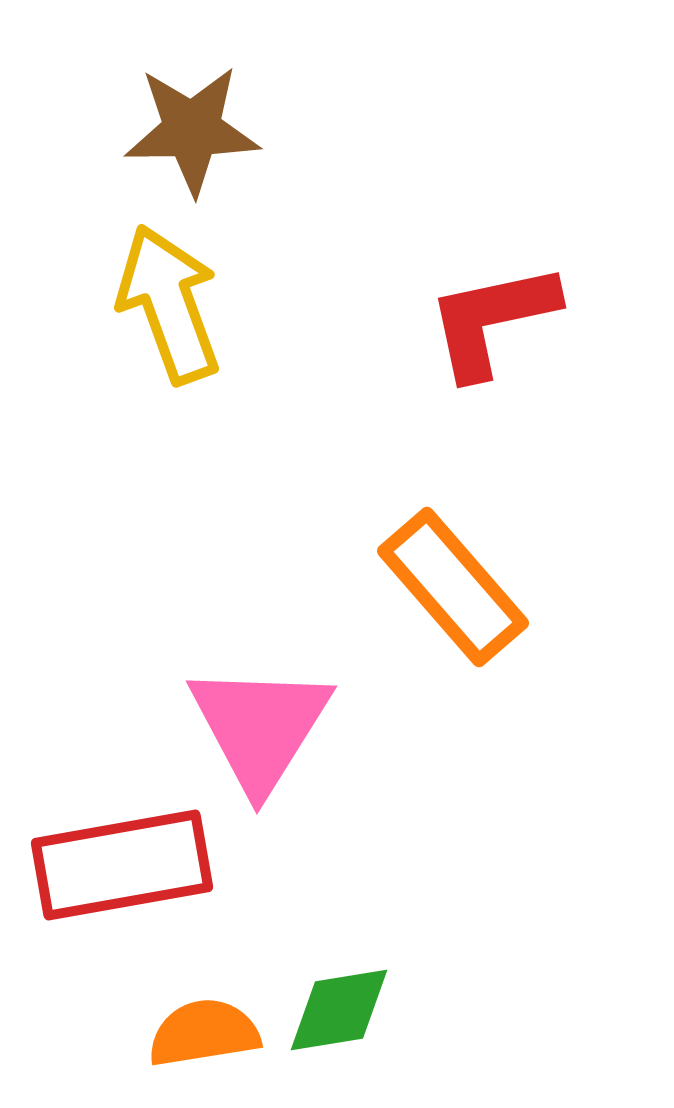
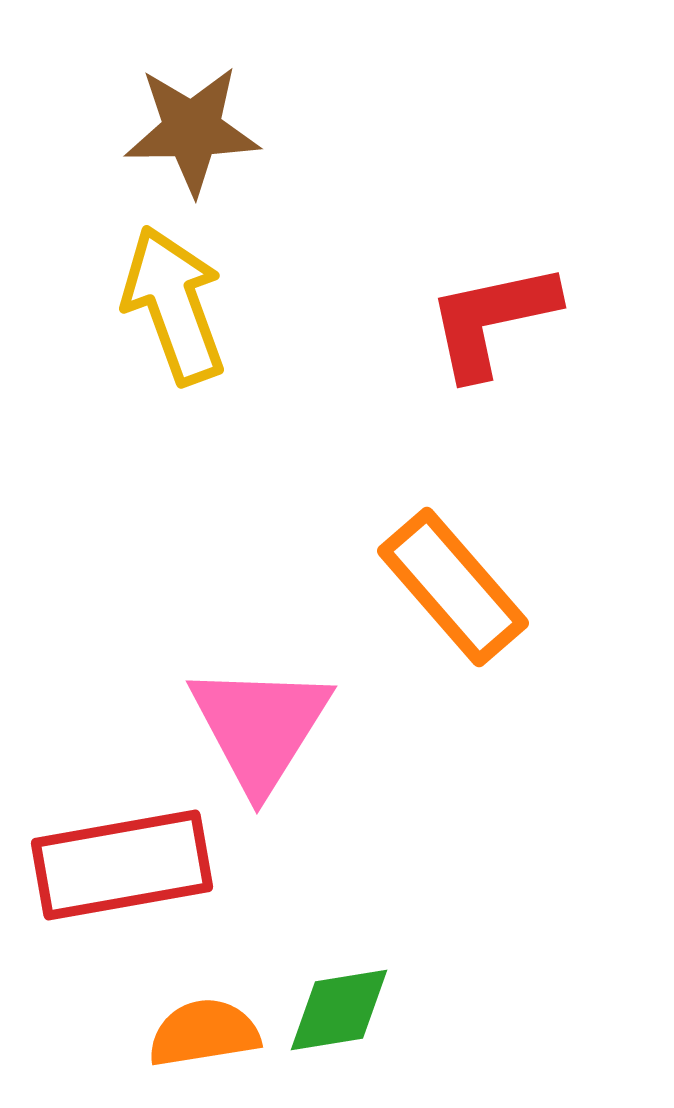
yellow arrow: moved 5 px right, 1 px down
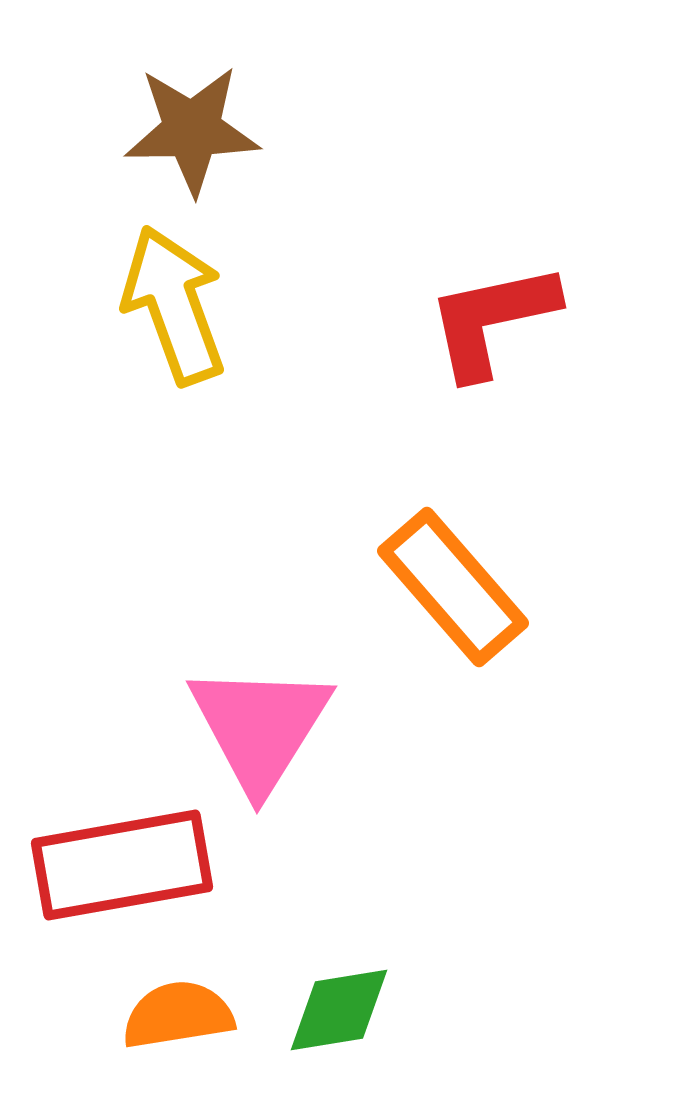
orange semicircle: moved 26 px left, 18 px up
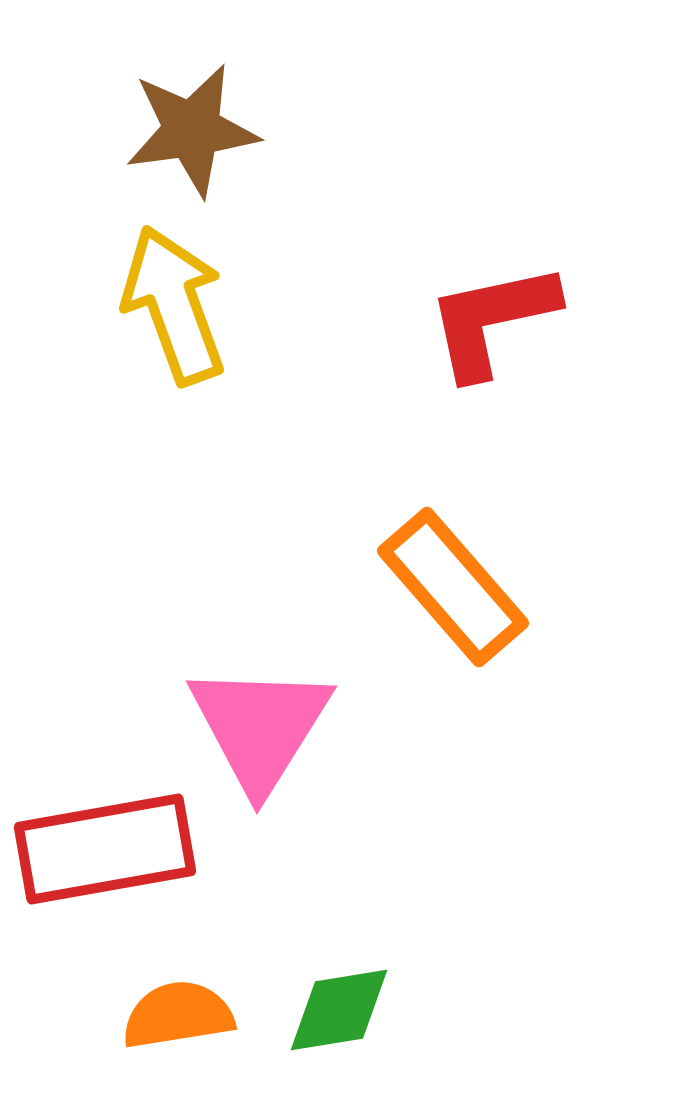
brown star: rotated 7 degrees counterclockwise
red rectangle: moved 17 px left, 16 px up
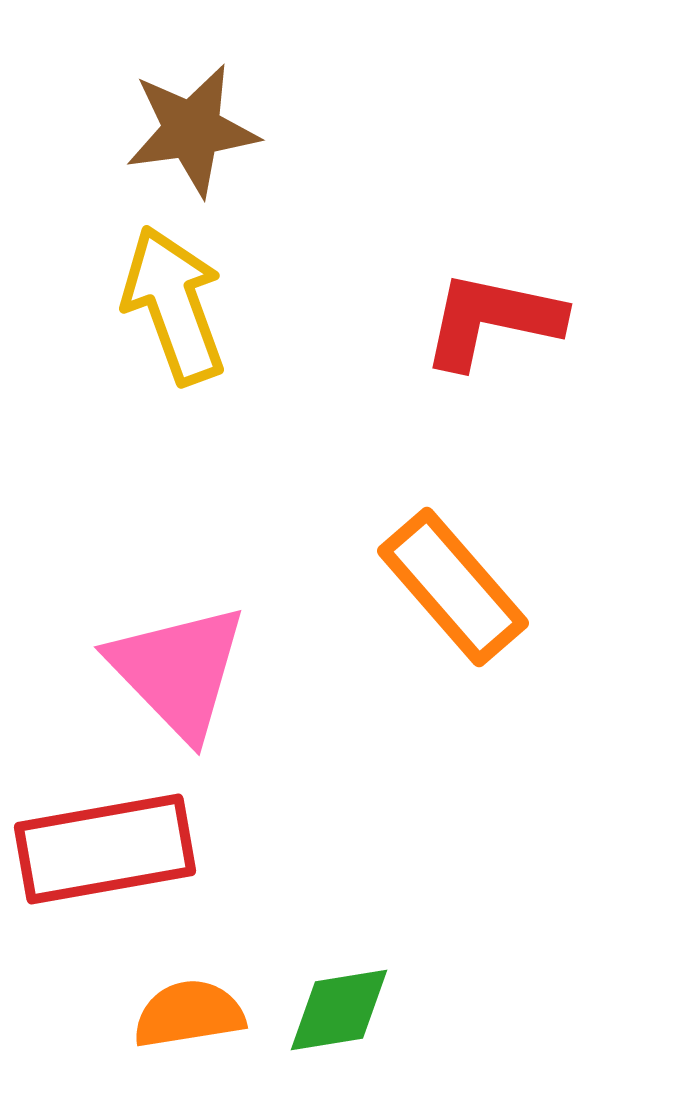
red L-shape: rotated 24 degrees clockwise
pink triangle: moved 82 px left, 56 px up; rotated 16 degrees counterclockwise
orange semicircle: moved 11 px right, 1 px up
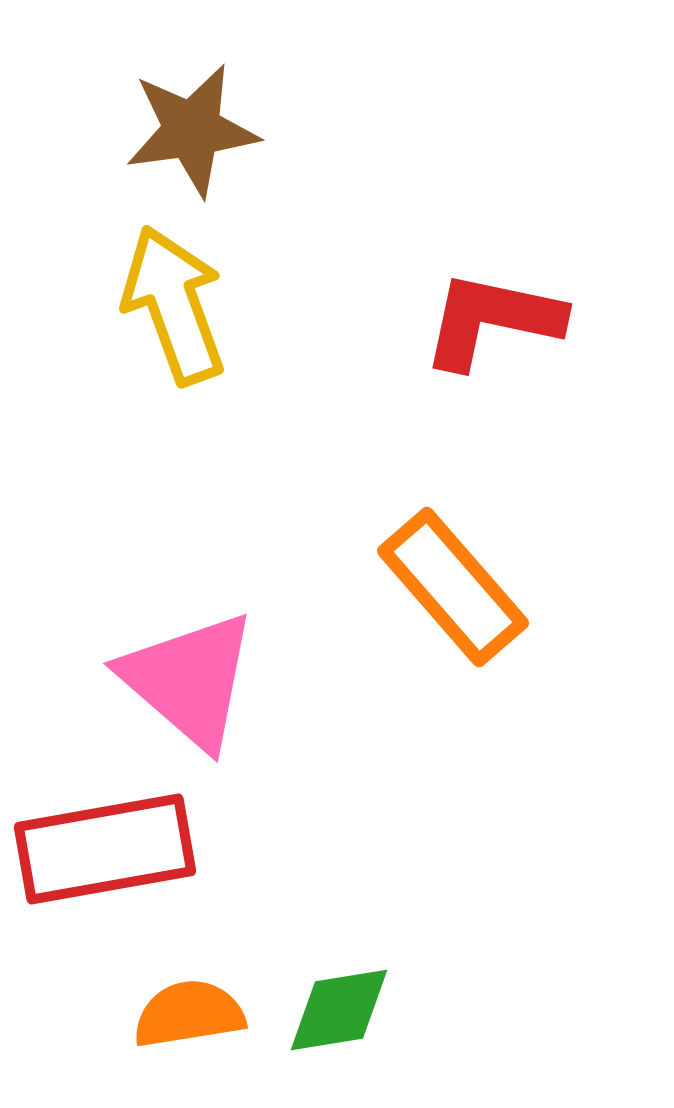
pink triangle: moved 11 px right, 9 px down; rotated 5 degrees counterclockwise
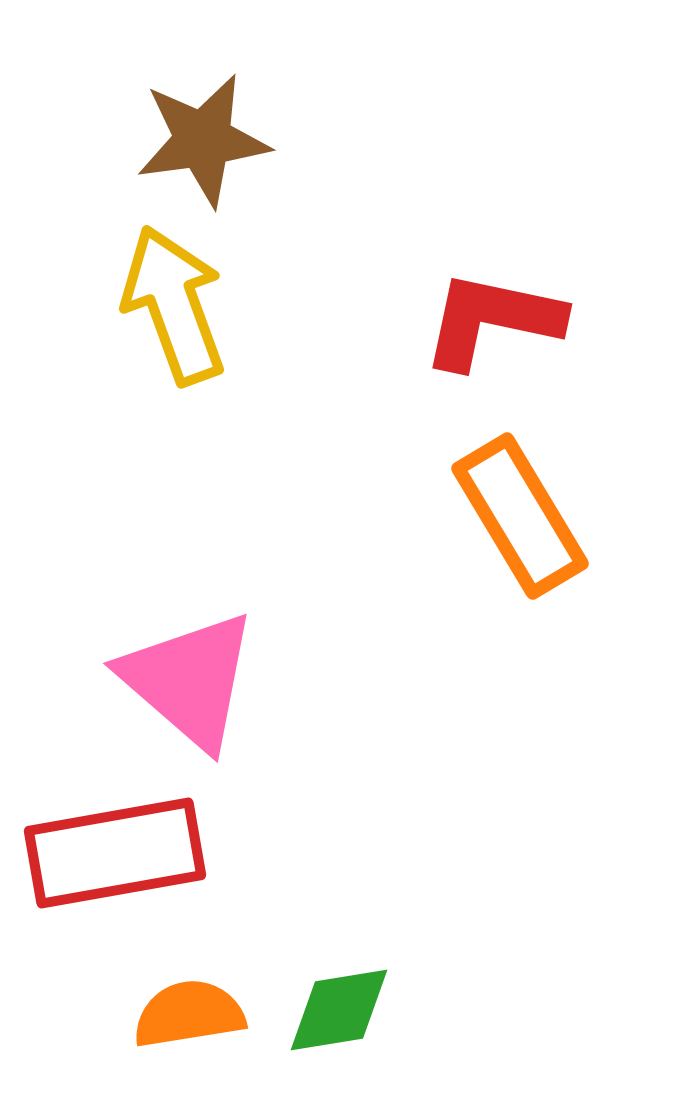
brown star: moved 11 px right, 10 px down
orange rectangle: moved 67 px right, 71 px up; rotated 10 degrees clockwise
red rectangle: moved 10 px right, 4 px down
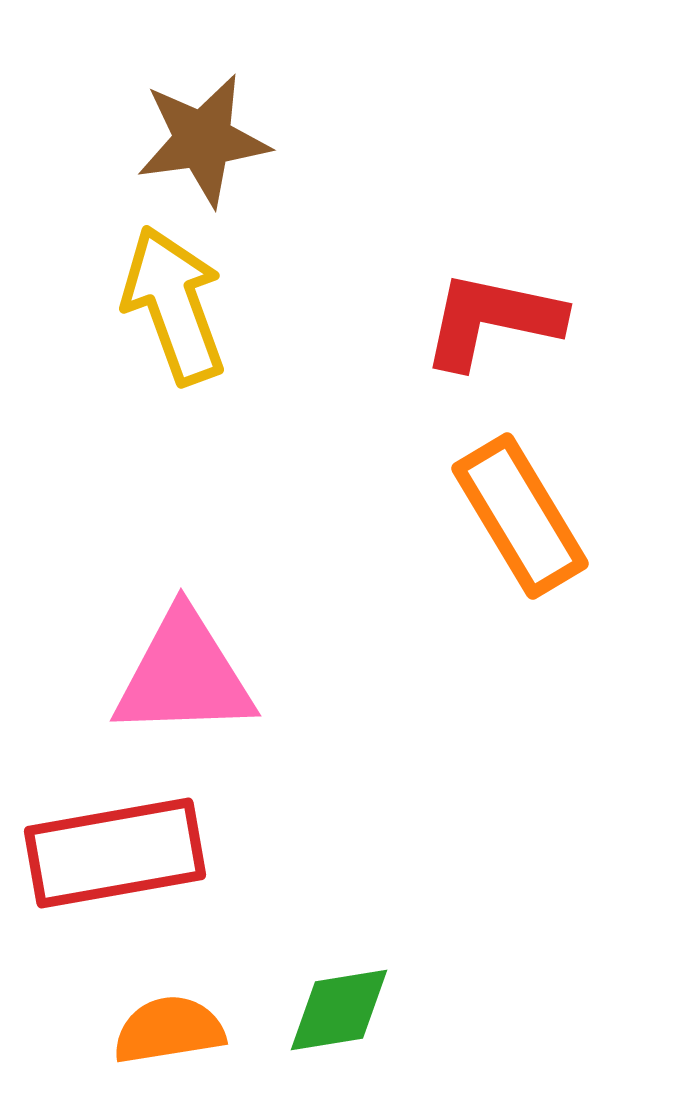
pink triangle: moved 5 px left, 5 px up; rotated 43 degrees counterclockwise
orange semicircle: moved 20 px left, 16 px down
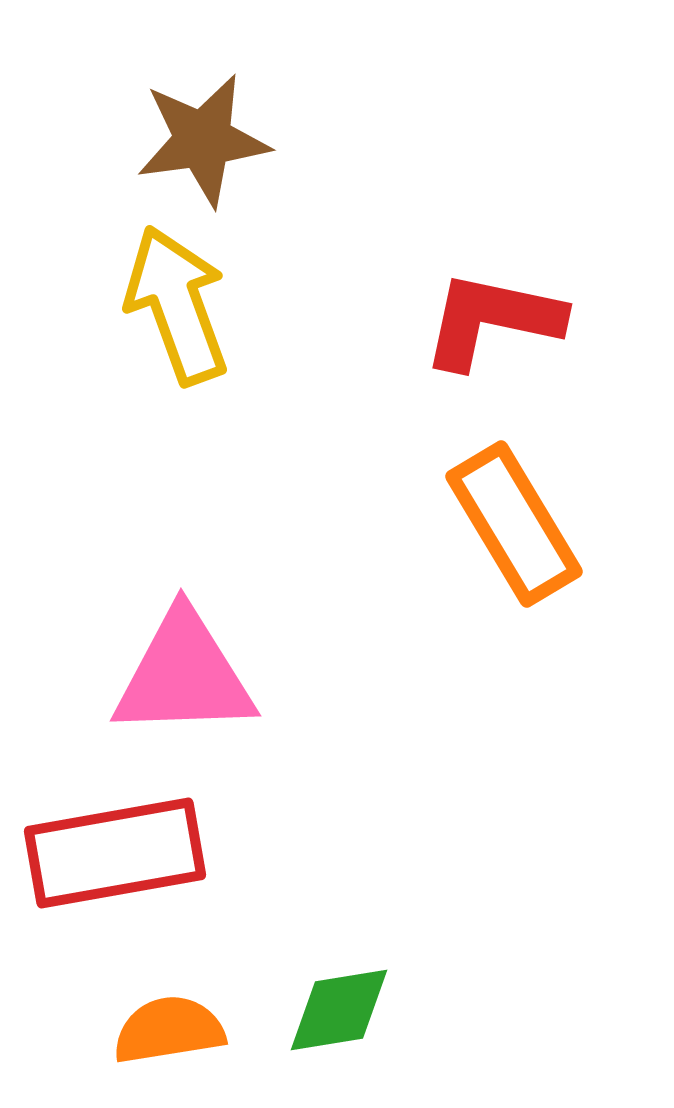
yellow arrow: moved 3 px right
orange rectangle: moved 6 px left, 8 px down
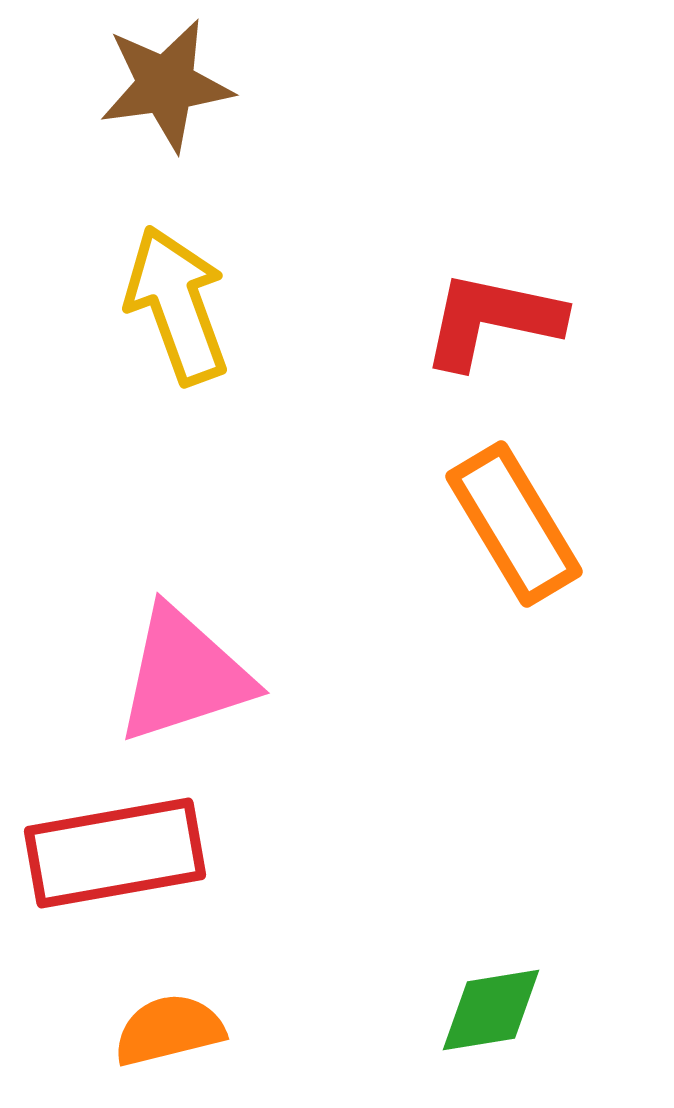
brown star: moved 37 px left, 55 px up
pink triangle: rotated 16 degrees counterclockwise
green diamond: moved 152 px right
orange semicircle: rotated 5 degrees counterclockwise
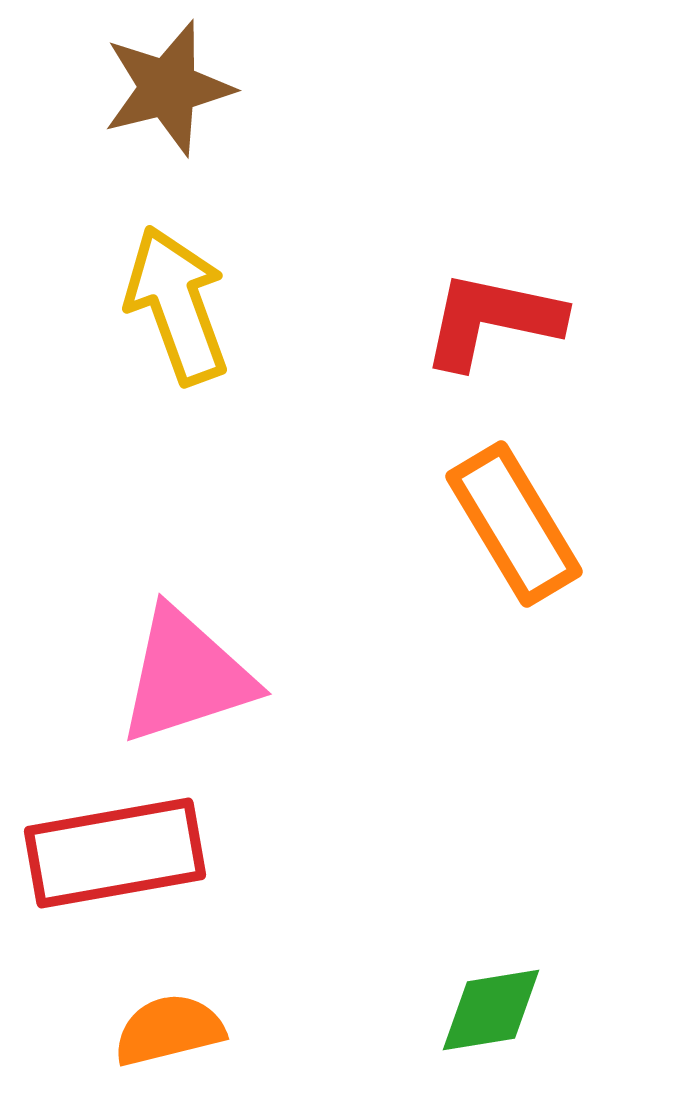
brown star: moved 2 px right, 3 px down; rotated 6 degrees counterclockwise
pink triangle: moved 2 px right, 1 px down
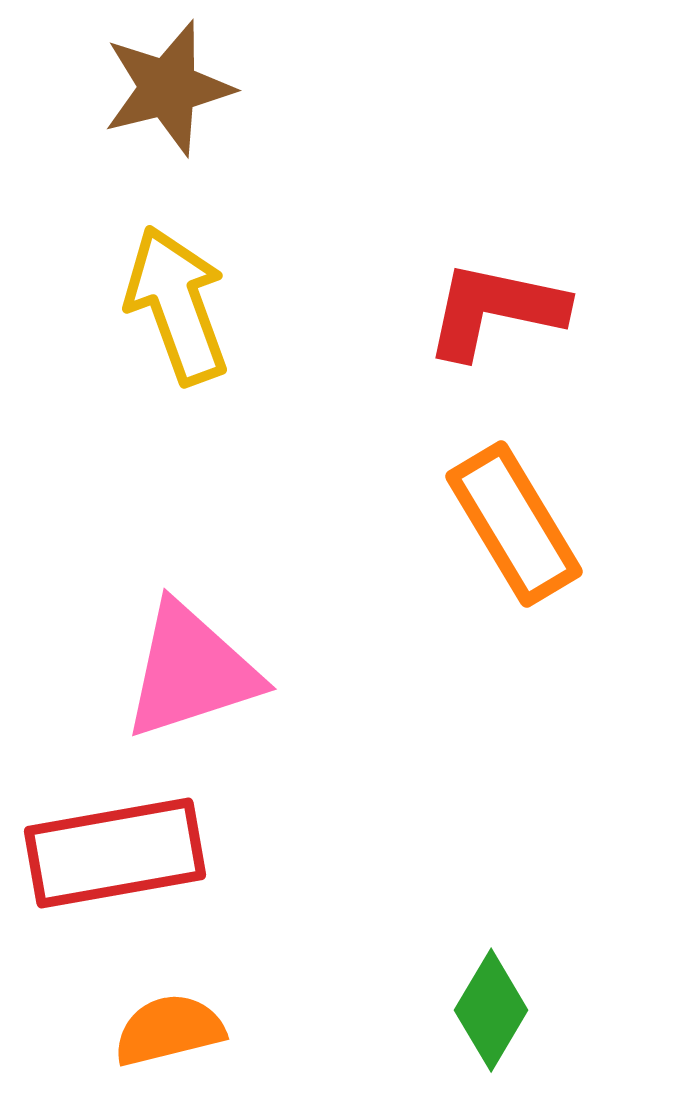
red L-shape: moved 3 px right, 10 px up
pink triangle: moved 5 px right, 5 px up
green diamond: rotated 50 degrees counterclockwise
